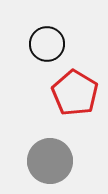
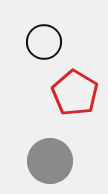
black circle: moved 3 px left, 2 px up
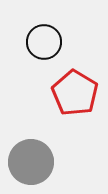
gray circle: moved 19 px left, 1 px down
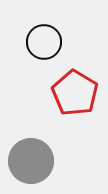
gray circle: moved 1 px up
